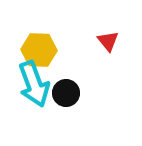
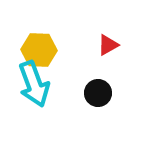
red triangle: moved 4 px down; rotated 40 degrees clockwise
black circle: moved 32 px right
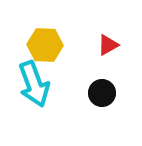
yellow hexagon: moved 6 px right, 5 px up
black circle: moved 4 px right
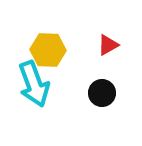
yellow hexagon: moved 3 px right, 5 px down
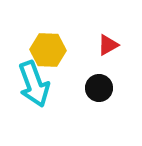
black circle: moved 3 px left, 5 px up
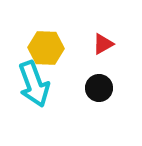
red triangle: moved 5 px left, 1 px up
yellow hexagon: moved 2 px left, 2 px up
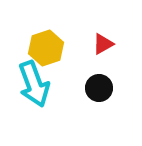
yellow hexagon: rotated 20 degrees counterclockwise
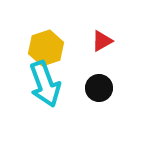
red triangle: moved 1 px left, 3 px up
cyan arrow: moved 11 px right
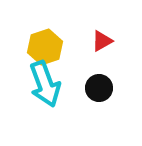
yellow hexagon: moved 1 px left, 1 px up
